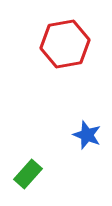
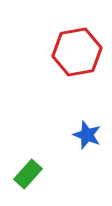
red hexagon: moved 12 px right, 8 px down
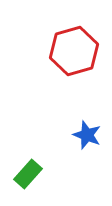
red hexagon: moved 3 px left, 1 px up; rotated 6 degrees counterclockwise
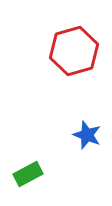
green rectangle: rotated 20 degrees clockwise
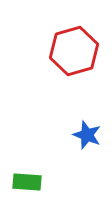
green rectangle: moved 1 px left, 8 px down; rotated 32 degrees clockwise
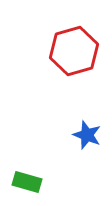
green rectangle: rotated 12 degrees clockwise
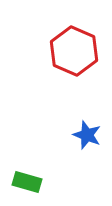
red hexagon: rotated 21 degrees counterclockwise
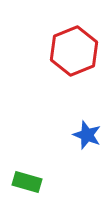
red hexagon: rotated 15 degrees clockwise
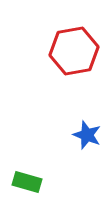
red hexagon: rotated 12 degrees clockwise
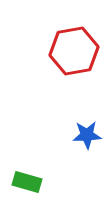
blue star: rotated 24 degrees counterclockwise
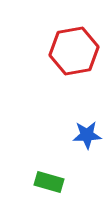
green rectangle: moved 22 px right
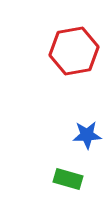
green rectangle: moved 19 px right, 3 px up
